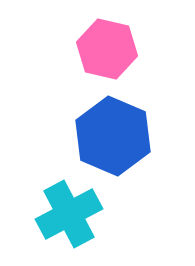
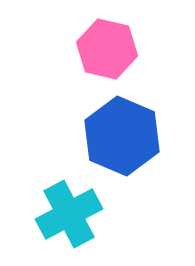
blue hexagon: moved 9 px right
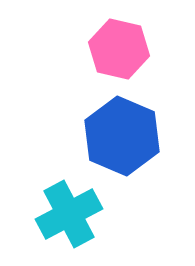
pink hexagon: moved 12 px right
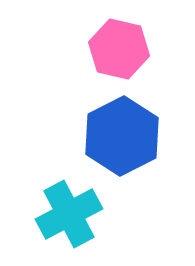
blue hexagon: rotated 10 degrees clockwise
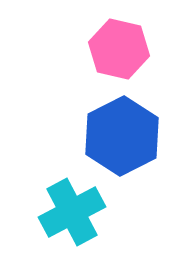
cyan cross: moved 3 px right, 2 px up
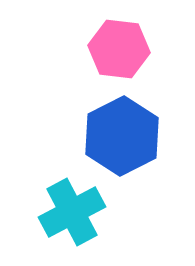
pink hexagon: rotated 6 degrees counterclockwise
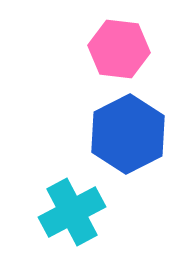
blue hexagon: moved 6 px right, 2 px up
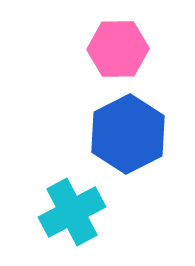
pink hexagon: moved 1 px left; rotated 8 degrees counterclockwise
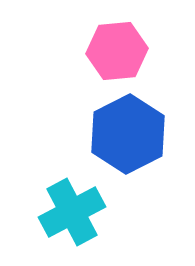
pink hexagon: moved 1 px left, 2 px down; rotated 4 degrees counterclockwise
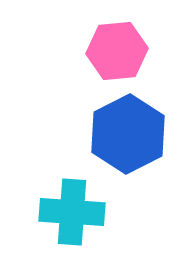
cyan cross: rotated 32 degrees clockwise
